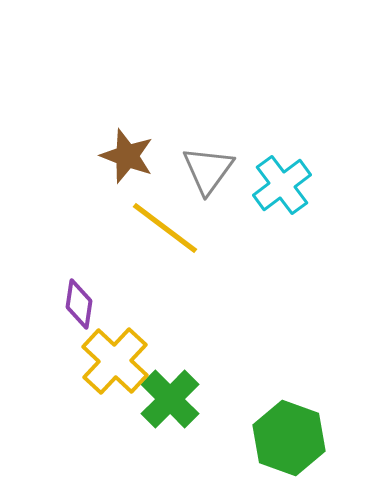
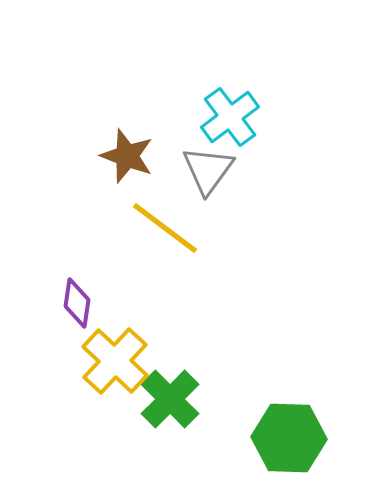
cyan cross: moved 52 px left, 68 px up
purple diamond: moved 2 px left, 1 px up
green hexagon: rotated 18 degrees counterclockwise
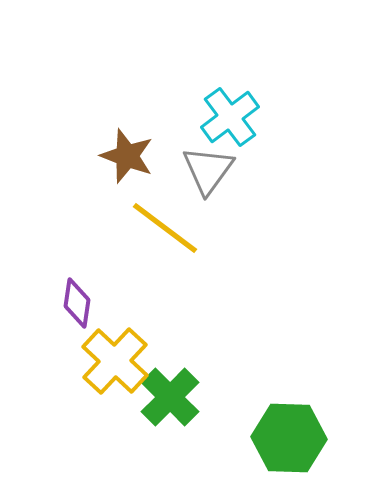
green cross: moved 2 px up
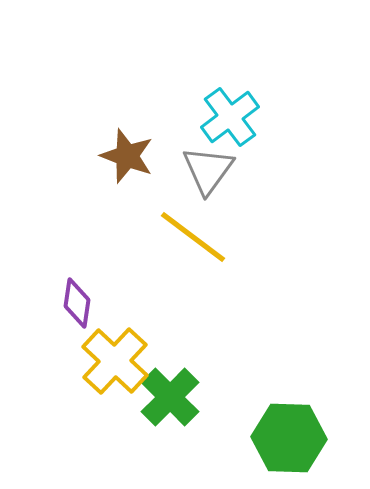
yellow line: moved 28 px right, 9 px down
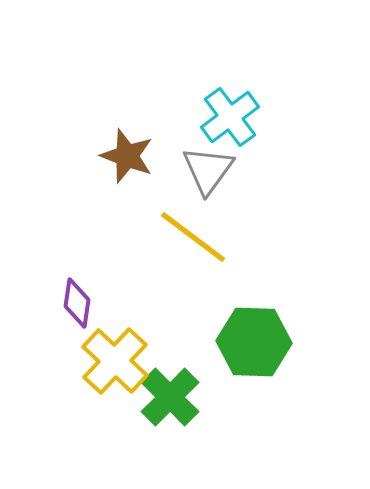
green hexagon: moved 35 px left, 96 px up
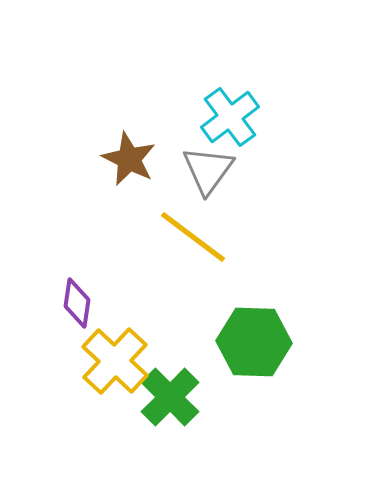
brown star: moved 2 px right, 3 px down; rotated 6 degrees clockwise
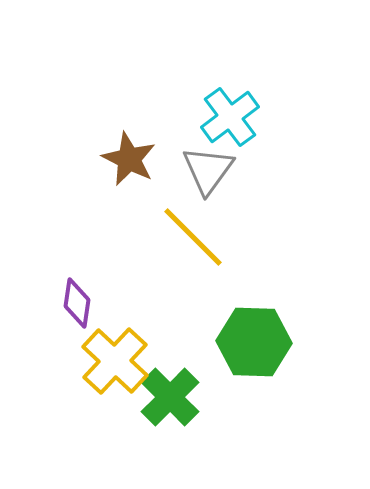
yellow line: rotated 8 degrees clockwise
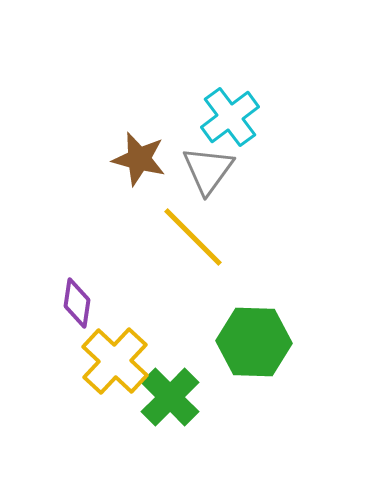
brown star: moved 10 px right; rotated 12 degrees counterclockwise
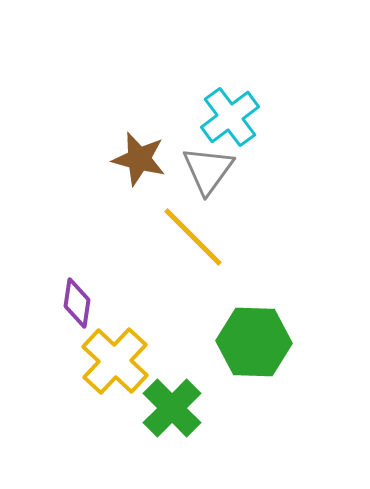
green cross: moved 2 px right, 11 px down
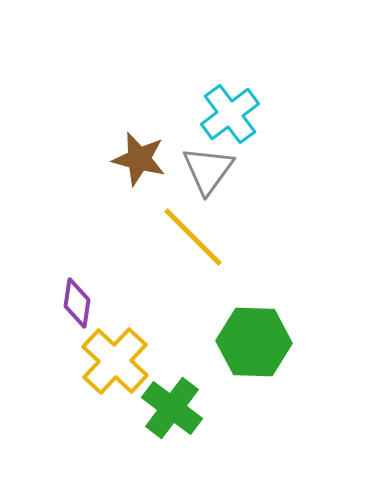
cyan cross: moved 3 px up
green cross: rotated 8 degrees counterclockwise
